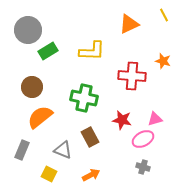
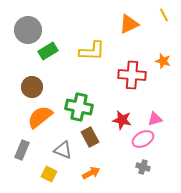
red cross: moved 1 px up
green cross: moved 5 px left, 9 px down
orange arrow: moved 2 px up
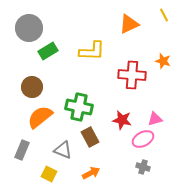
gray circle: moved 1 px right, 2 px up
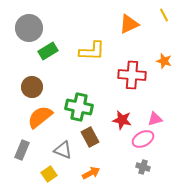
orange star: moved 1 px right
yellow square: rotated 28 degrees clockwise
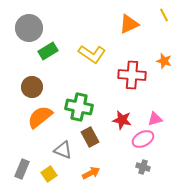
yellow L-shape: moved 3 px down; rotated 32 degrees clockwise
gray rectangle: moved 19 px down
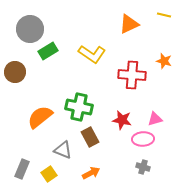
yellow line: rotated 48 degrees counterclockwise
gray circle: moved 1 px right, 1 px down
brown circle: moved 17 px left, 15 px up
pink ellipse: rotated 25 degrees clockwise
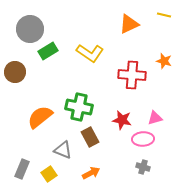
yellow L-shape: moved 2 px left, 1 px up
pink triangle: moved 1 px up
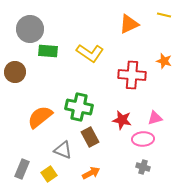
green rectangle: rotated 36 degrees clockwise
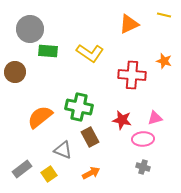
gray rectangle: rotated 30 degrees clockwise
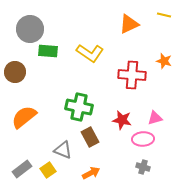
orange semicircle: moved 16 px left
yellow square: moved 1 px left, 4 px up
